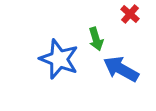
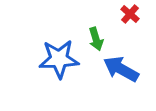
blue star: rotated 24 degrees counterclockwise
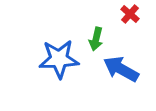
green arrow: rotated 30 degrees clockwise
